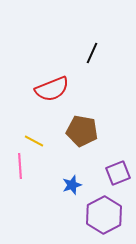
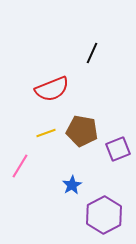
yellow line: moved 12 px right, 8 px up; rotated 48 degrees counterclockwise
pink line: rotated 35 degrees clockwise
purple square: moved 24 px up
blue star: rotated 12 degrees counterclockwise
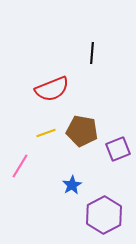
black line: rotated 20 degrees counterclockwise
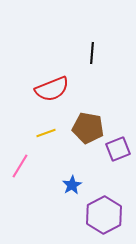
brown pentagon: moved 6 px right, 3 px up
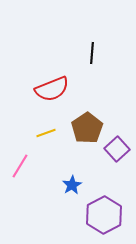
brown pentagon: moved 1 px left; rotated 28 degrees clockwise
purple square: moved 1 px left; rotated 20 degrees counterclockwise
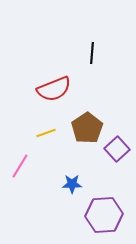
red semicircle: moved 2 px right
blue star: moved 1 px up; rotated 30 degrees clockwise
purple hexagon: rotated 24 degrees clockwise
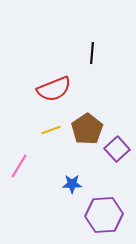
brown pentagon: moved 1 px down
yellow line: moved 5 px right, 3 px up
pink line: moved 1 px left
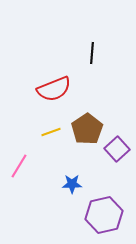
yellow line: moved 2 px down
purple hexagon: rotated 9 degrees counterclockwise
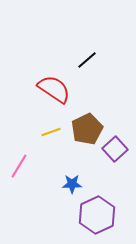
black line: moved 5 px left, 7 px down; rotated 45 degrees clockwise
red semicircle: rotated 124 degrees counterclockwise
brown pentagon: rotated 8 degrees clockwise
purple square: moved 2 px left
purple hexagon: moved 7 px left; rotated 12 degrees counterclockwise
